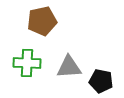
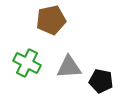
brown pentagon: moved 9 px right, 1 px up
green cross: rotated 24 degrees clockwise
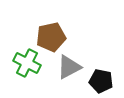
brown pentagon: moved 17 px down
gray triangle: rotated 24 degrees counterclockwise
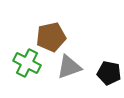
gray triangle: rotated 8 degrees clockwise
black pentagon: moved 8 px right, 8 px up
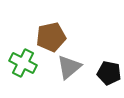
green cross: moved 4 px left
gray triangle: rotated 20 degrees counterclockwise
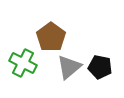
brown pentagon: rotated 24 degrees counterclockwise
black pentagon: moved 9 px left, 6 px up
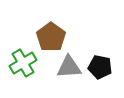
green cross: rotated 32 degrees clockwise
gray triangle: rotated 36 degrees clockwise
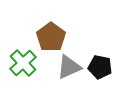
green cross: rotated 12 degrees counterclockwise
gray triangle: rotated 20 degrees counterclockwise
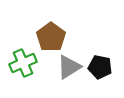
green cross: rotated 20 degrees clockwise
gray triangle: rotated 8 degrees counterclockwise
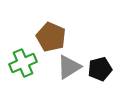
brown pentagon: rotated 12 degrees counterclockwise
black pentagon: moved 2 px down; rotated 25 degrees counterclockwise
